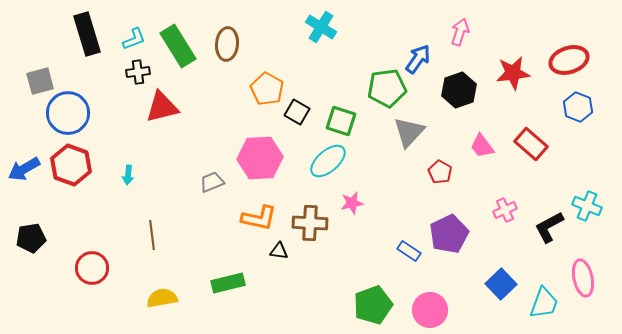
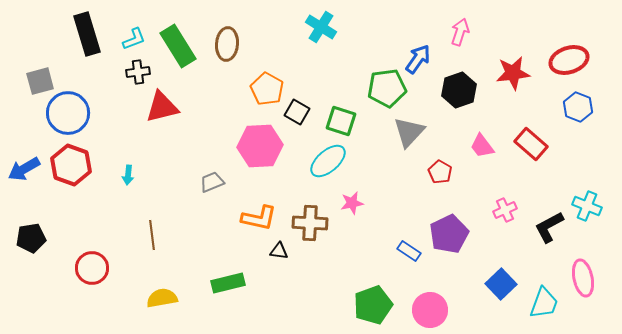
pink hexagon at (260, 158): moved 12 px up
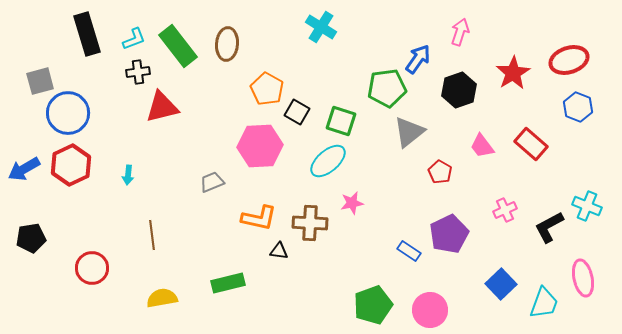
green rectangle at (178, 46): rotated 6 degrees counterclockwise
red star at (513, 73): rotated 24 degrees counterclockwise
gray triangle at (409, 132): rotated 8 degrees clockwise
red hexagon at (71, 165): rotated 15 degrees clockwise
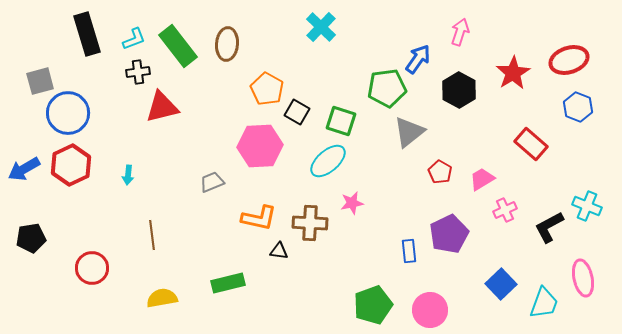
cyan cross at (321, 27): rotated 12 degrees clockwise
black hexagon at (459, 90): rotated 12 degrees counterclockwise
pink trapezoid at (482, 146): moved 33 px down; rotated 96 degrees clockwise
blue rectangle at (409, 251): rotated 50 degrees clockwise
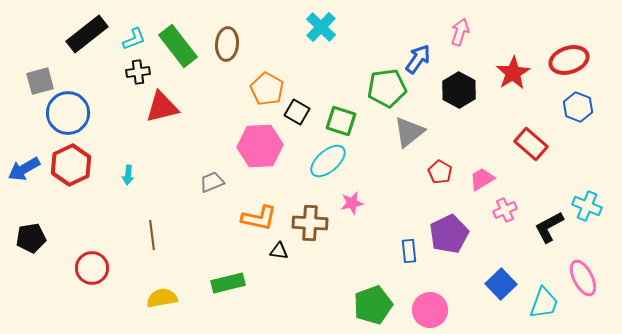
black rectangle at (87, 34): rotated 69 degrees clockwise
pink ellipse at (583, 278): rotated 15 degrees counterclockwise
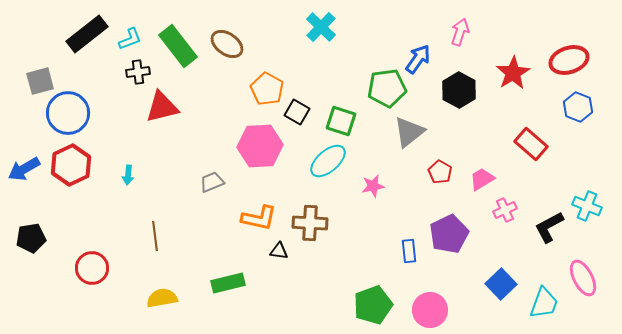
cyan L-shape at (134, 39): moved 4 px left
brown ellipse at (227, 44): rotated 60 degrees counterclockwise
pink star at (352, 203): moved 21 px right, 17 px up
brown line at (152, 235): moved 3 px right, 1 px down
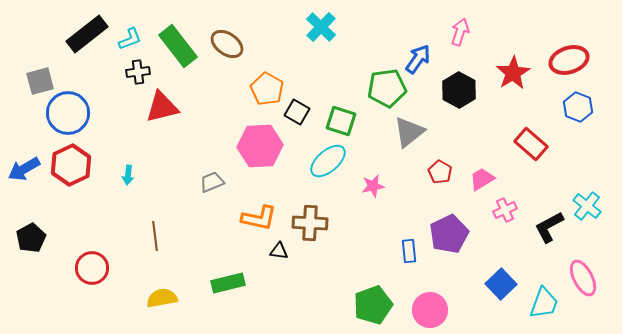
cyan cross at (587, 206): rotated 16 degrees clockwise
black pentagon at (31, 238): rotated 20 degrees counterclockwise
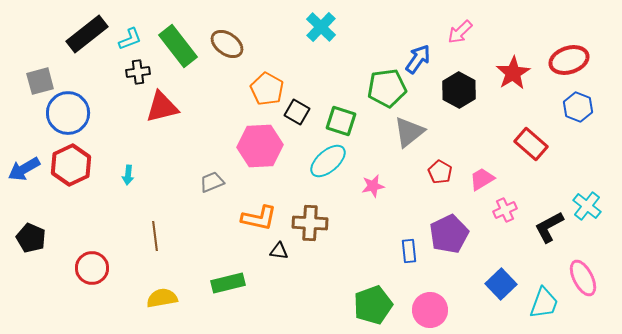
pink arrow at (460, 32): rotated 152 degrees counterclockwise
black pentagon at (31, 238): rotated 20 degrees counterclockwise
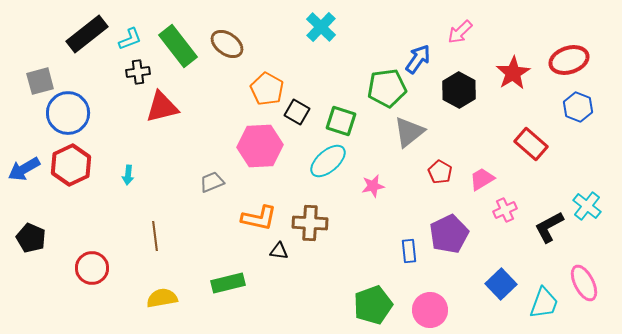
pink ellipse at (583, 278): moved 1 px right, 5 px down
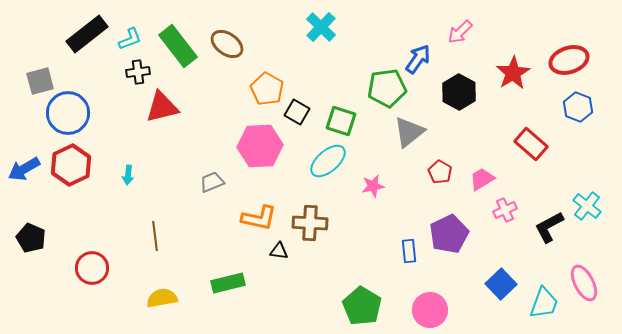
black hexagon at (459, 90): moved 2 px down
green pentagon at (373, 305): moved 11 px left, 1 px down; rotated 21 degrees counterclockwise
